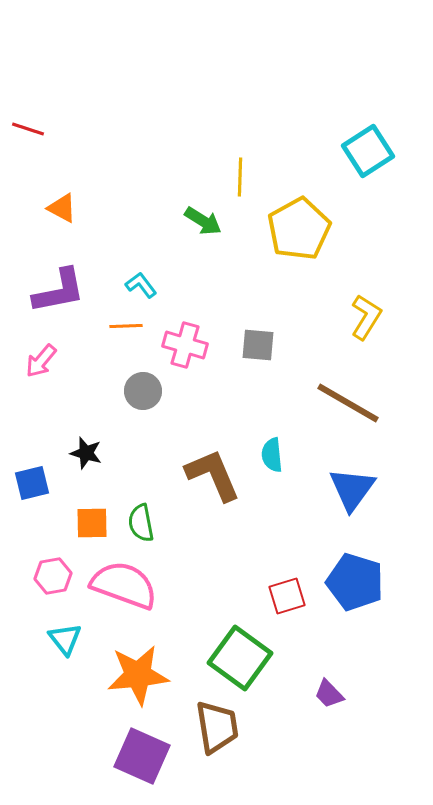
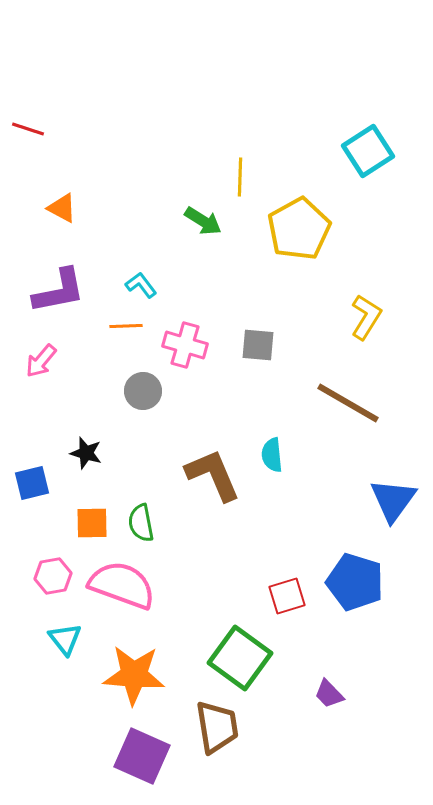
blue triangle: moved 41 px right, 11 px down
pink semicircle: moved 2 px left
orange star: moved 4 px left; rotated 10 degrees clockwise
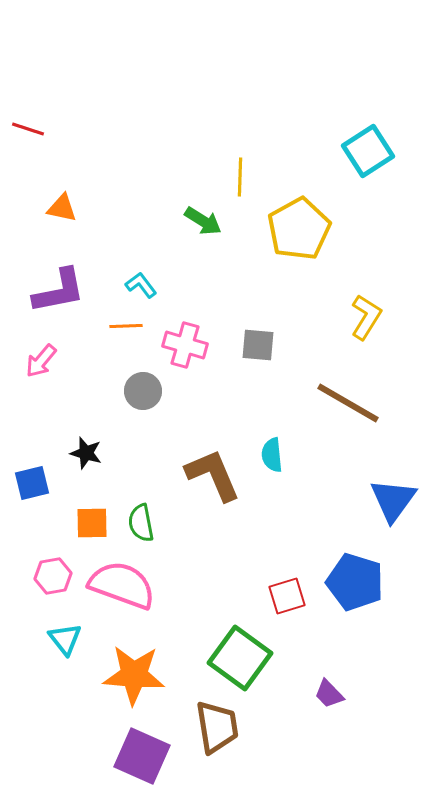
orange triangle: rotated 16 degrees counterclockwise
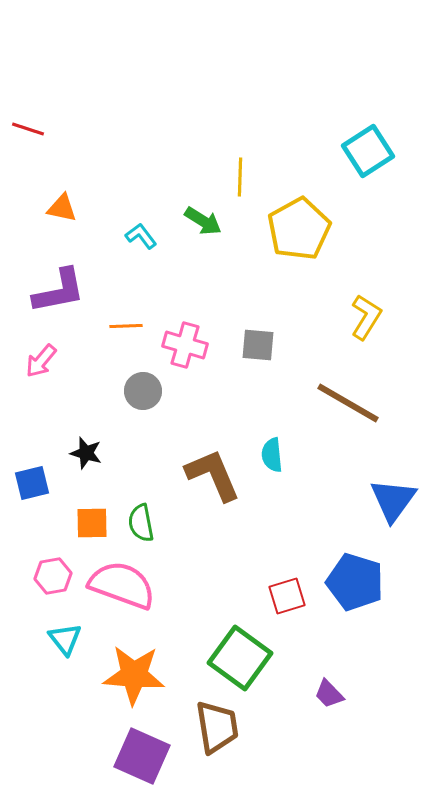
cyan L-shape: moved 49 px up
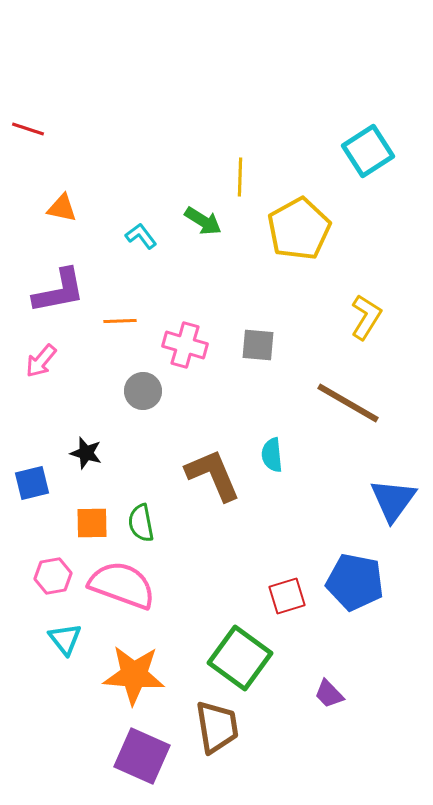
orange line: moved 6 px left, 5 px up
blue pentagon: rotated 6 degrees counterclockwise
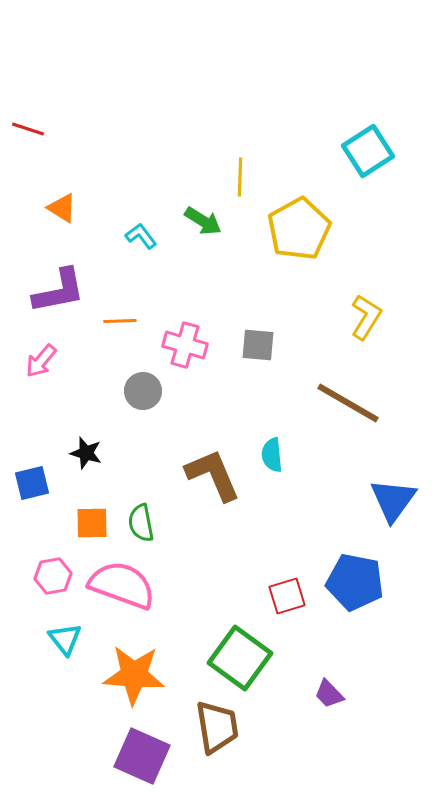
orange triangle: rotated 20 degrees clockwise
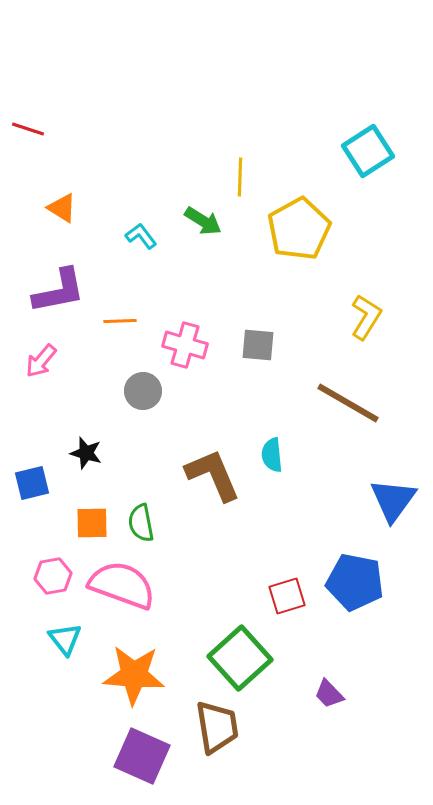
green square: rotated 12 degrees clockwise
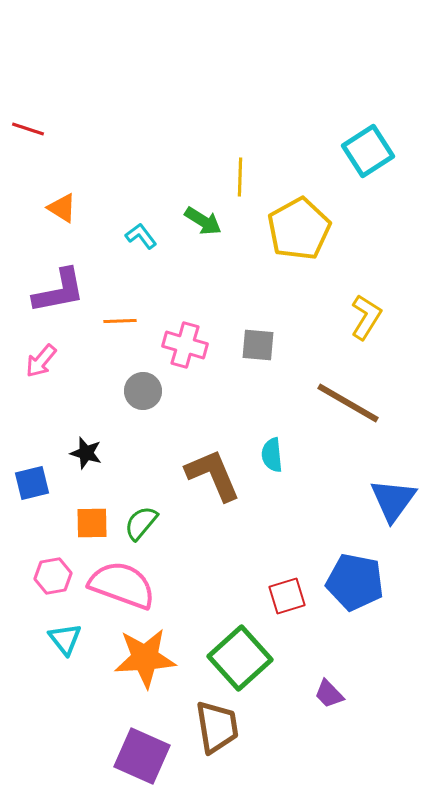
green semicircle: rotated 51 degrees clockwise
orange star: moved 11 px right, 17 px up; rotated 8 degrees counterclockwise
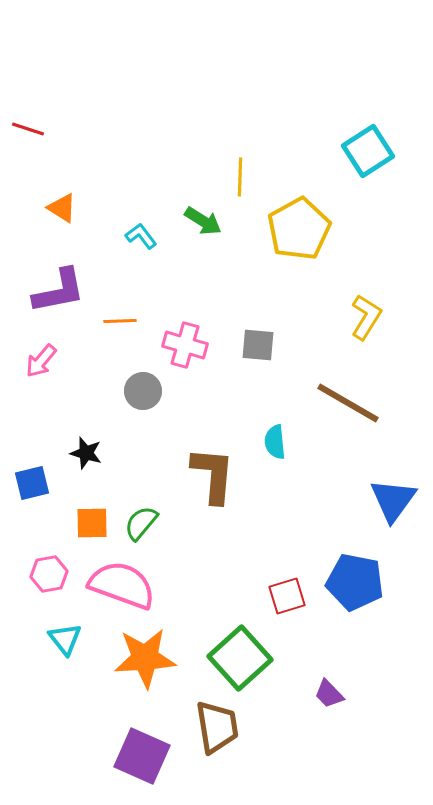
cyan semicircle: moved 3 px right, 13 px up
brown L-shape: rotated 28 degrees clockwise
pink hexagon: moved 4 px left, 2 px up
